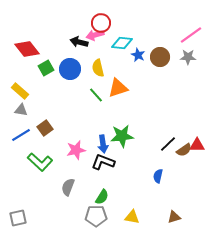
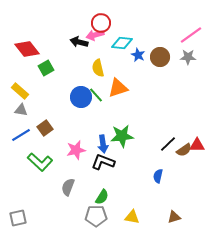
blue circle: moved 11 px right, 28 px down
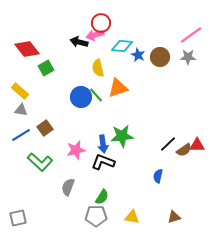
cyan diamond: moved 3 px down
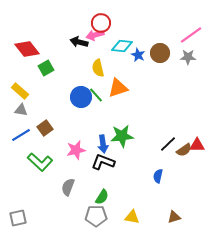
brown circle: moved 4 px up
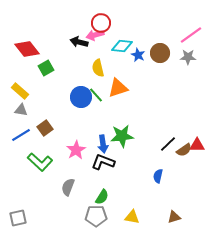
pink star: rotated 18 degrees counterclockwise
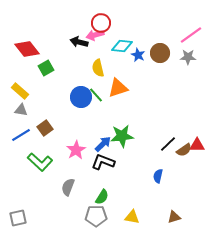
blue arrow: rotated 126 degrees counterclockwise
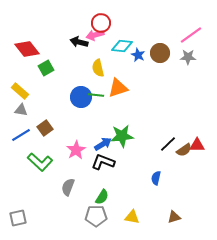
green line: rotated 42 degrees counterclockwise
blue arrow: rotated 12 degrees clockwise
blue semicircle: moved 2 px left, 2 px down
